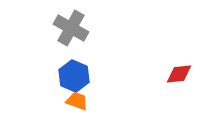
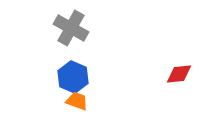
blue hexagon: moved 1 px left, 1 px down
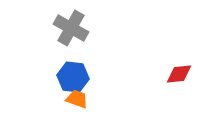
blue hexagon: rotated 16 degrees counterclockwise
orange trapezoid: moved 2 px up
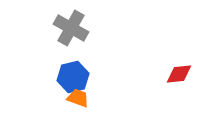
blue hexagon: rotated 20 degrees counterclockwise
orange trapezoid: moved 1 px right, 1 px up
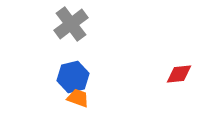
gray cross: moved 4 px up; rotated 24 degrees clockwise
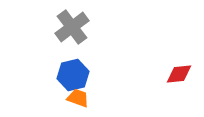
gray cross: moved 1 px right, 3 px down
blue hexagon: moved 2 px up
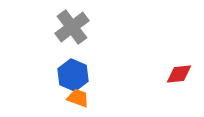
blue hexagon: rotated 24 degrees counterclockwise
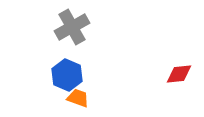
gray cross: rotated 8 degrees clockwise
blue hexagon: moved 6 px left
